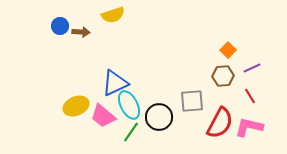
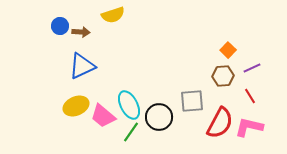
blue triangle: moved 33 px left, 17 px up
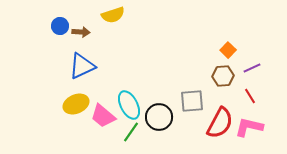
yellow ellipse: moved 2 px up
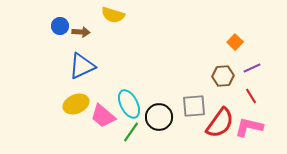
yellow semicircle: rotated 35 degrees clockwise
orange square: moved 7 px right, 8 px up
red line: moved 1 px right
gray square: moved 2 px right, 5 px down
cyan ellipse: moved 1 px up
red semicircle: rotated 8 degrees clockwise
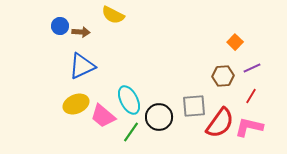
yellow semicircle: rotated 10 degrees clockwise
red line: rotated 63 degrees clockwise
cyan ellipse: moved 4 px up
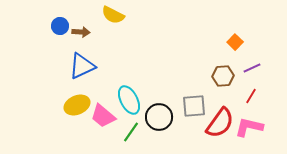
yellow ellipse: moved 1 px right, 1 px down
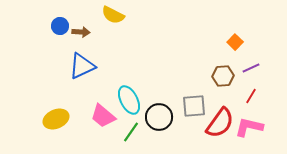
purple line: moved 1 px left
yellow ellipse: moved 21 px left, 14 px down
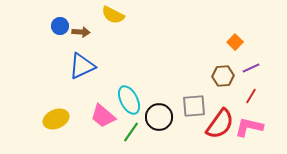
red semicircle: moved 1 px down
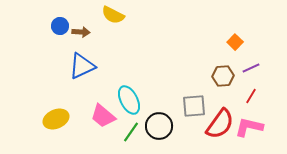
black circle: moved 9 px down
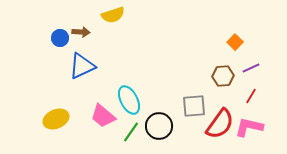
yellow semicircle: rotated 45 degrees counterclockwise
blue circle: moved 12 px down
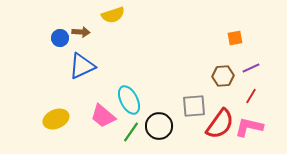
orange square: moved 4 px up; rotated 35 degrees clockwise
